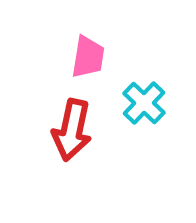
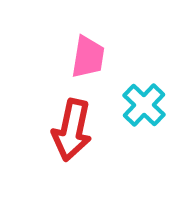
cyan cross: moved 2 px down
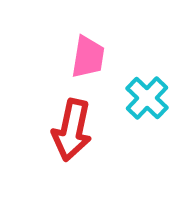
cyan cross: moved 3 px right, 7 px up
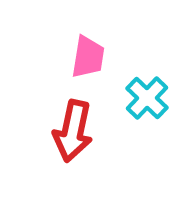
red arrow: moved 1 px right, 1 px down
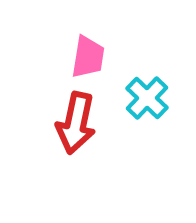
red arrow: moved 3 px right, 8 px up
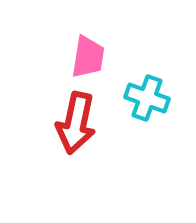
cyan cross: rotated 24 degrees counterclockwise
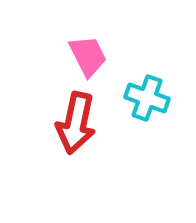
pink trapezoid: moved 1 px up; rotated 36 degrees counterclockwise
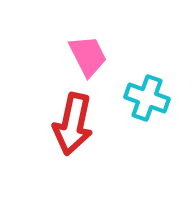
red arrow: moved 3 px left, 1 px down
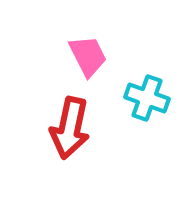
red arrow: moved 3 px left, 4 px down
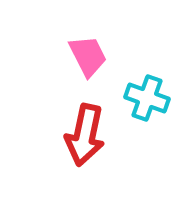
red arrow: moved 15 px right, 7 px down
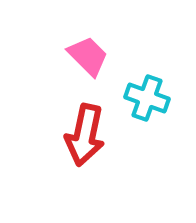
pink trapezoid: rotated 18 degrees counterclockwise
